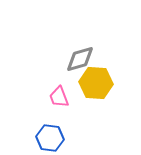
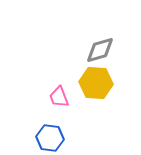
gray diamond: moved 20 px right, 9 px up
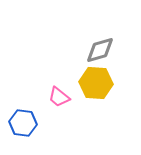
pink trapezoid: rotated 30 degrees counterclockwise
blue hexagon: moved 27 px left, 15 px up
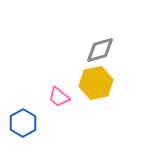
yellow hexagon: rotated 16 degrees counterclockwise
blue hexagon: rotated 24 degrees clockwise
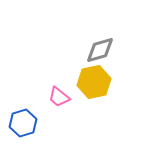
yellow hexagon: moved 2 px left, 1 px up
blue hexagon: rotated 12 degrees clockwise
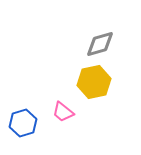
gray diamond: moved 6 px up
pink trapezoid: moved 4 px right, 15 px down
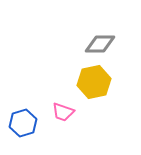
gray diamond: rotated 16 degrees clockwise
pink trapezoid: rotated 20 degrees counterclockwise
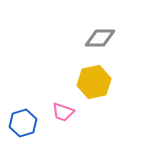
gray diamond: moved 6 px up
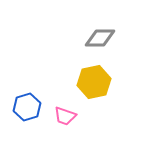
pink trapezoid: moved 2 px right, 4 px down
blue hexagon: moved 4 px right, 16 px up
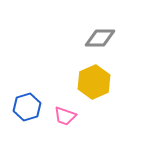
yellow hexagon: rotated 12 degrees counterclockwise
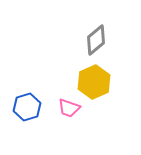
gray diamond: moved 4 px left, 2 px down; rotated 40 degrees counterclockwise
pink trapezoid: moved 4 px right, 8 px up
